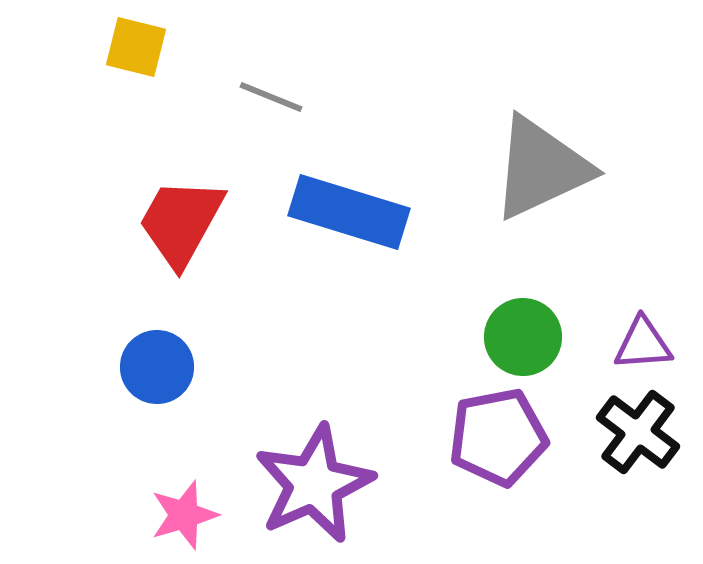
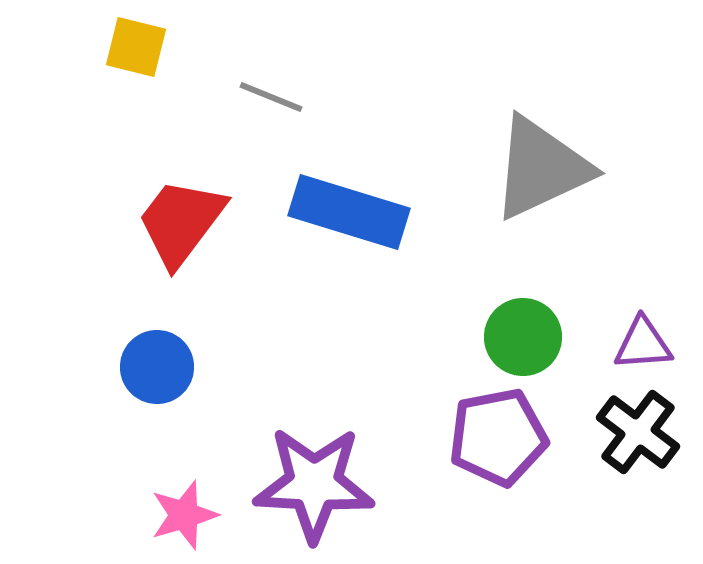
red trapezoid: rotated 8 degrees clockwise
purple star: rotated 27 degrees clockwise
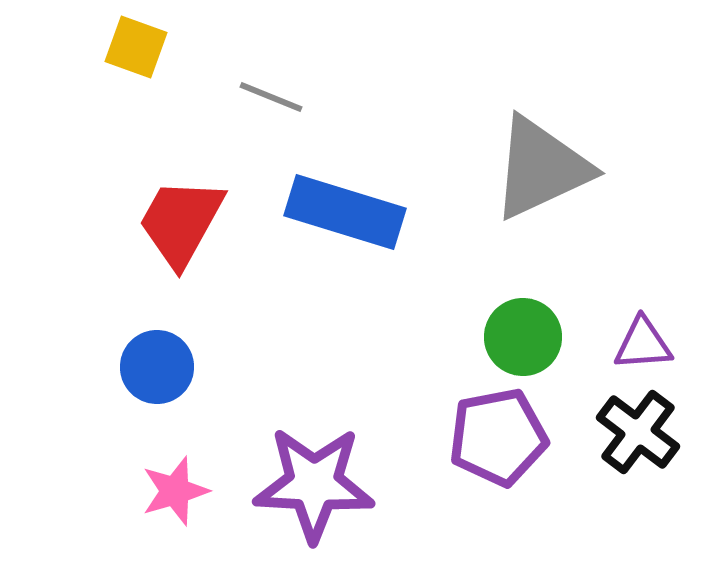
yellow square: rotated 6 degrees clockwise
blue rectangle: moved 4 px left
red trapezoid: rotated 8 degrees counterclockwise
pink star: moved 9 px left, 24 px up
